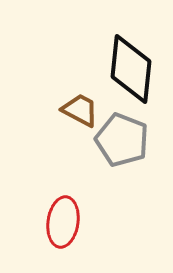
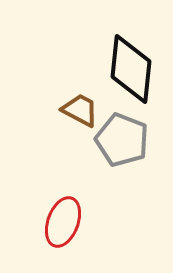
red ellipse: rotated 12 degrees clockwise
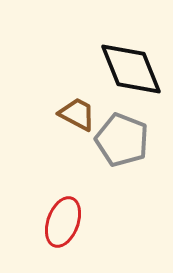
black diamond: rotated 28 degrees counterclockwise
brown trapezoid: moved 3 px left, 4 px down
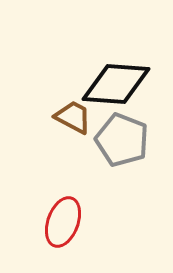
black diamond: moved 15 px left, 15 px down; rotated 64 degrees counterclockwise
brown trapezoid: moved 4 px left, 3 px down
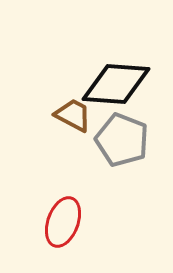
brown trapezoid: moved 2 px up
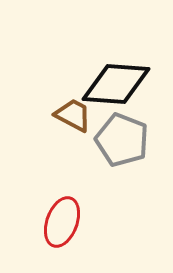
red ellipse: moved 1 px left
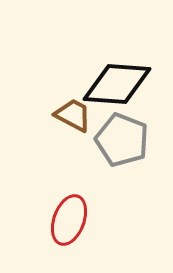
black diamond: moved 1 px right
red ellipse: moved 7 px right, 2 px up
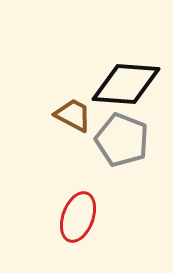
black diamond: moved 9 px right
red ellipse: moved 9 px right, 3 px up
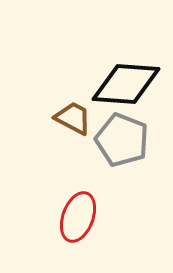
brown trapezoid: moved 3 px down
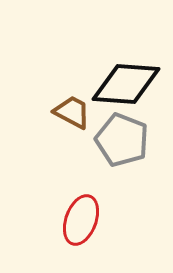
brown trapezoid: moved 1 px left, 6 px up
red ellipse: moved 3 px right, 3 px down
